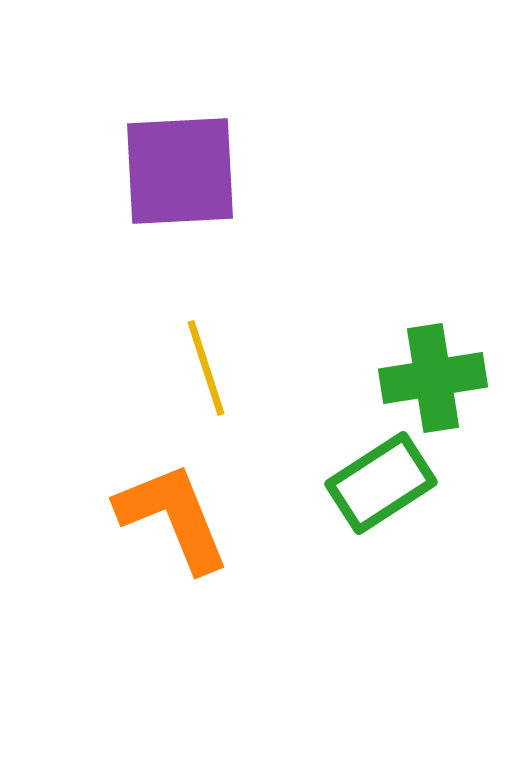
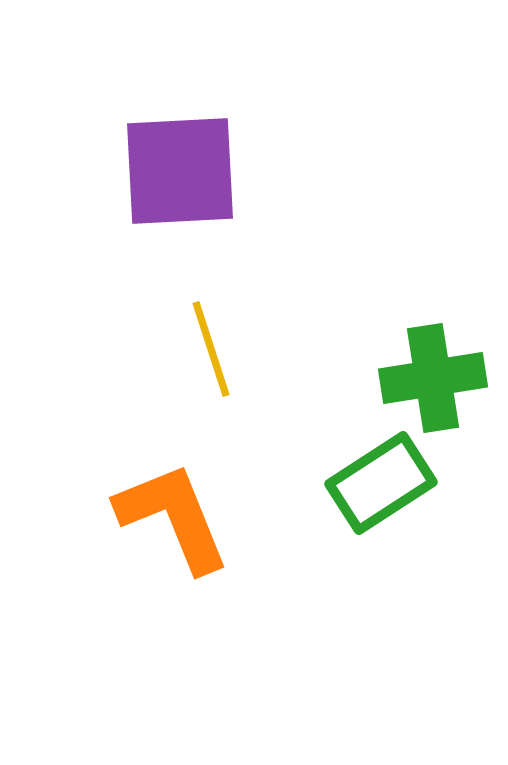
yellow line: moved 5 px right, 19 px up
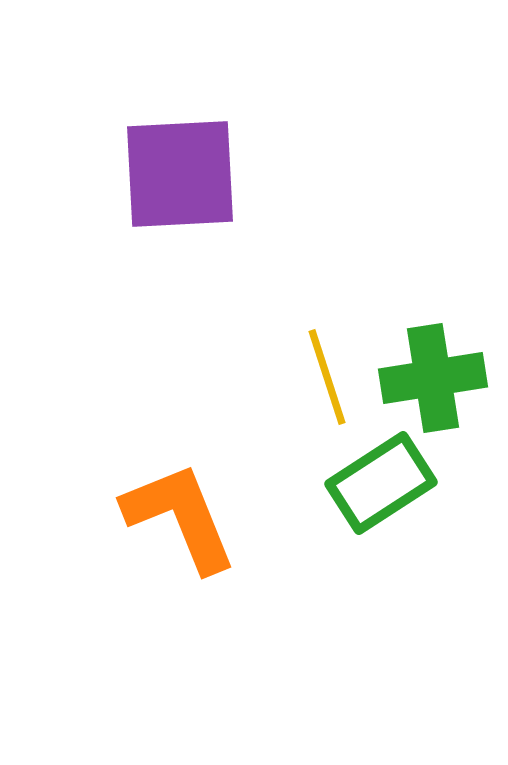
purple square: moved 3 px down
yellow line: moved 116 px right, 28 px down
orange L-shape: moved 7 px right
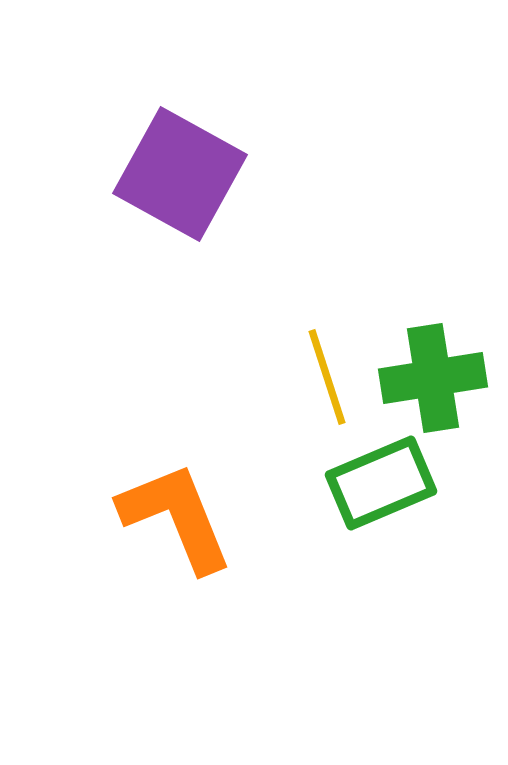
purple square: rotated 32 degrees clockwise
green rectangle: rotated 10 degrees clockwise
orange L-shape: moved 4 px left
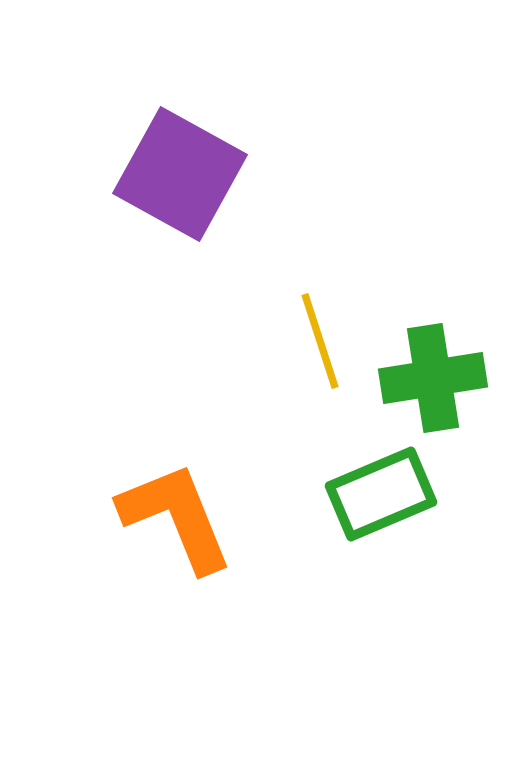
yellow line: moved 7 px left, 36 px up
green rectangle: moved 11 px down
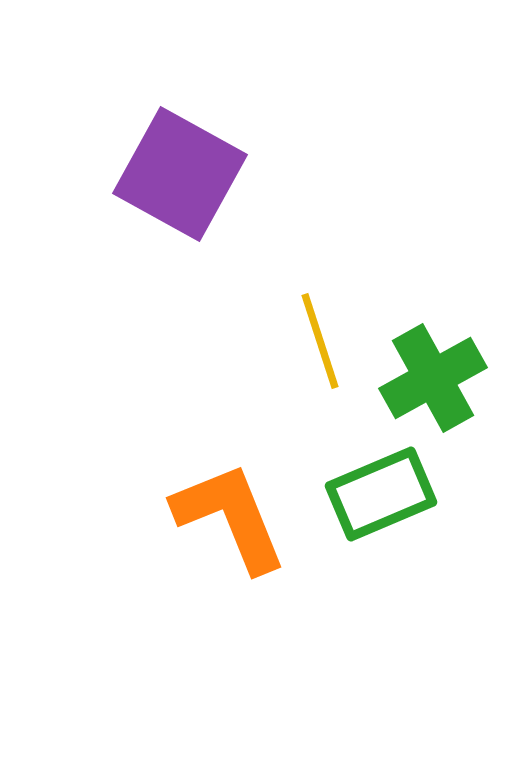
green cross: rotated 20 degrees counterclockwise
orange L-shape: moved 54 px right
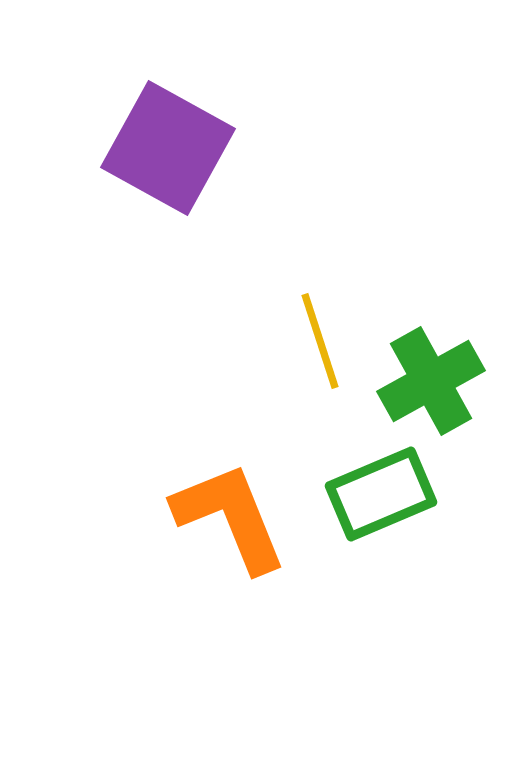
purple square: moved 12 px left, 26 px up
green cross: moved 2 px left, 3 px down
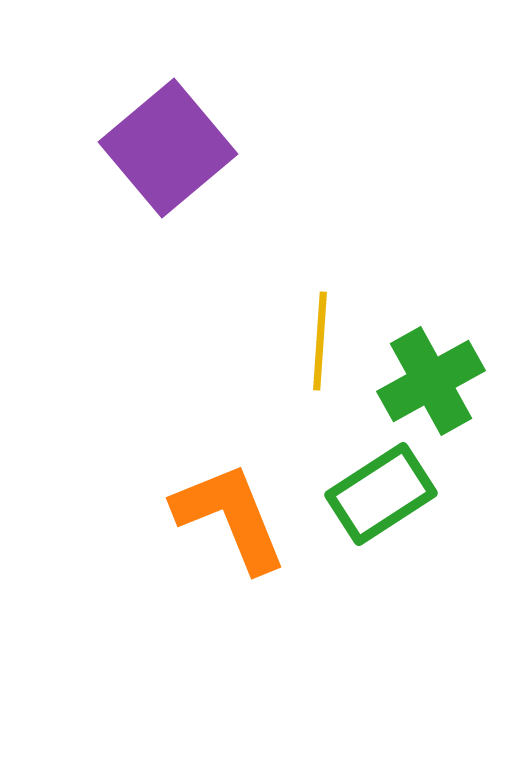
purple square: rotated 21 degrees clockwise
yellow line: rotated 22 degrees clockwise
green rectangle: rotated 10 degrees counterclockwise
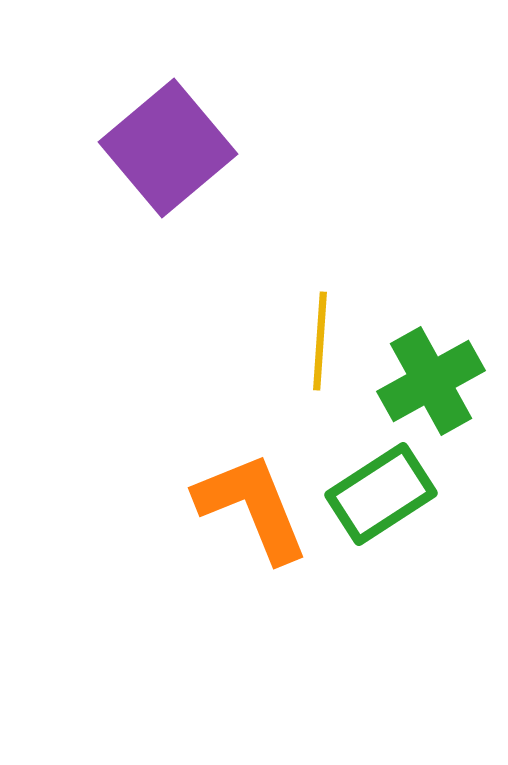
orange L-shape: moved 22 px right, 10 px up
